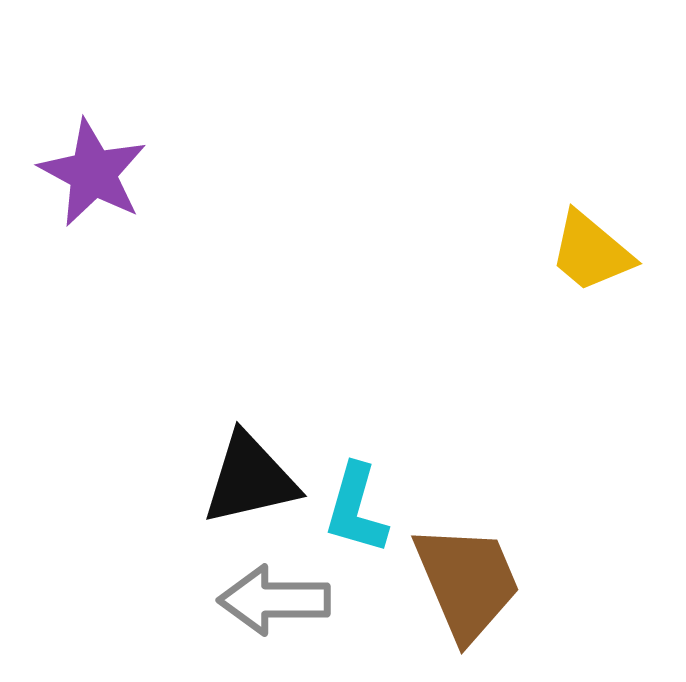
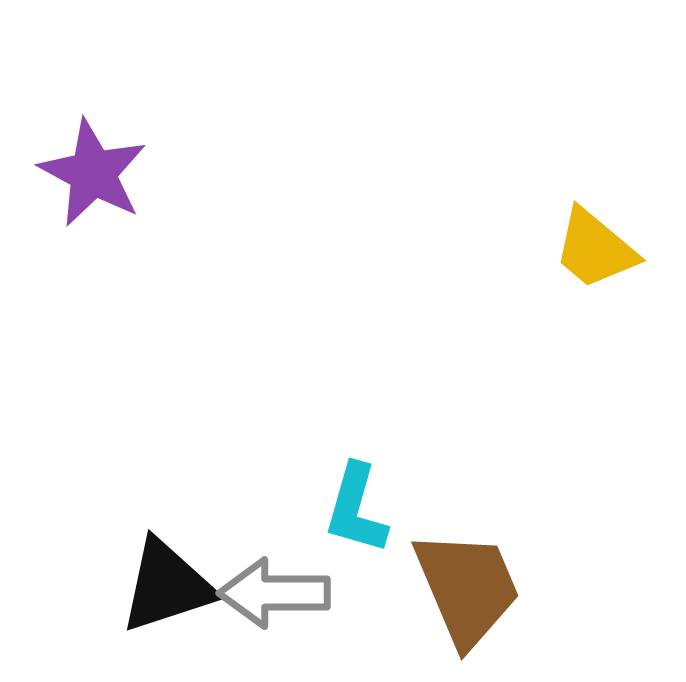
yellow trapezoid: moved 4 px right, 3 px up
black triangle: moved 83 px left, 107 px down; rotated 5 degrees counterclockwise
brown trapezoid: moved 6 px down
gray arrow: moved 7 px up
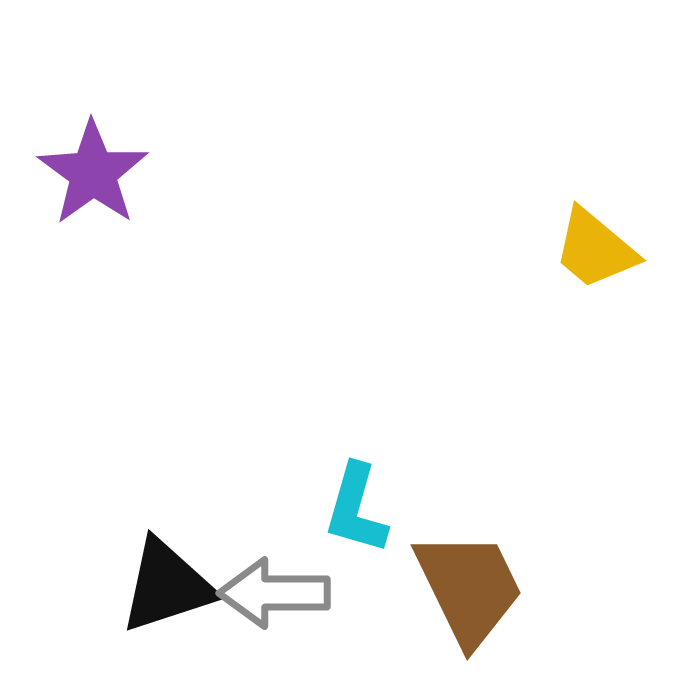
purple star: rotated 8 degrees clockwise
brown trapezoid: moved 2 px right; rotated 3 degrees counterclockwise
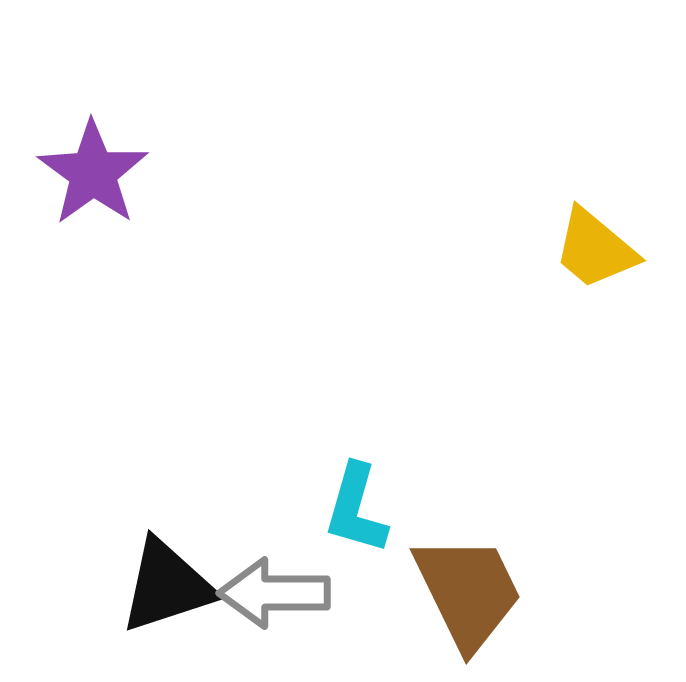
brown trapezoid: moved 1 px left, 4 px down
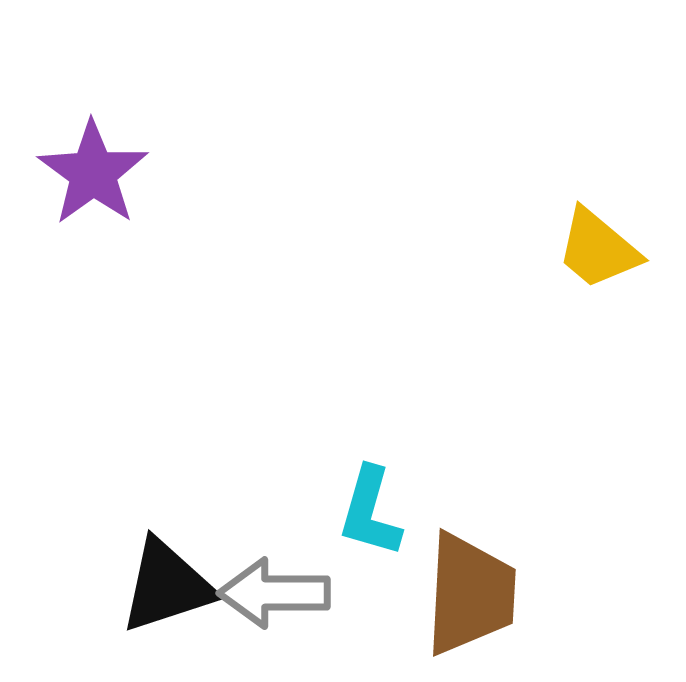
yellow trapezoid: moved 3 px right
cyan L-shape: moved 14 px right, 3 px down
brown trapezoid: moved 2 px right, 2 px down; rotated 29 degrees clockwise
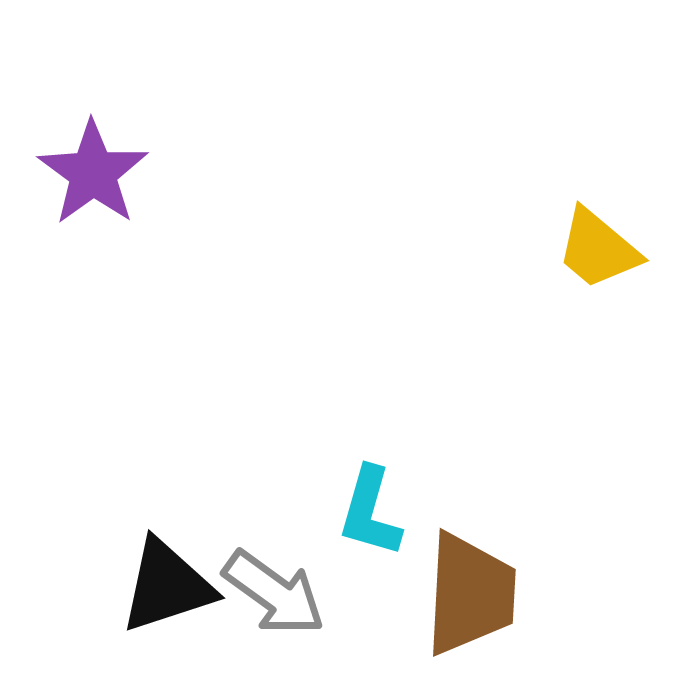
gray arrow: rotated 144 degrees counterclockwise
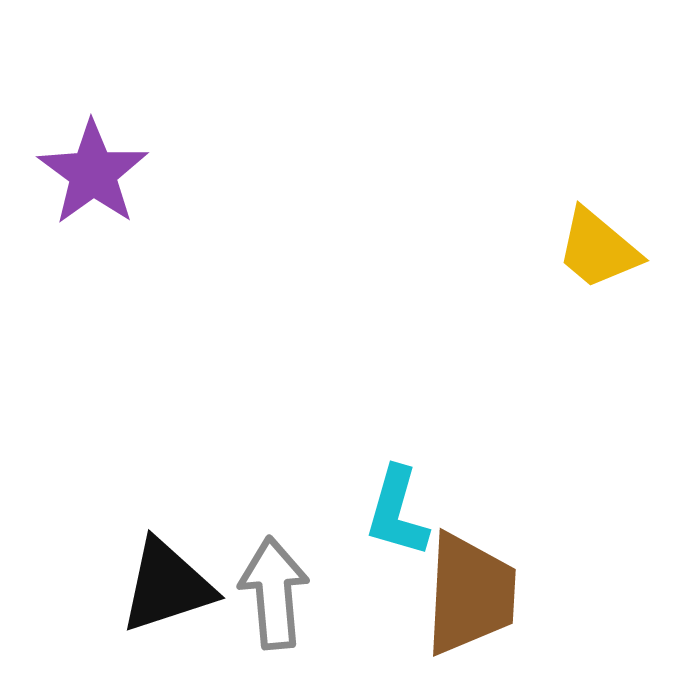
cyan L-shape: moved 27 px right
gray arrow: rotated 131 degrees counterclockwise
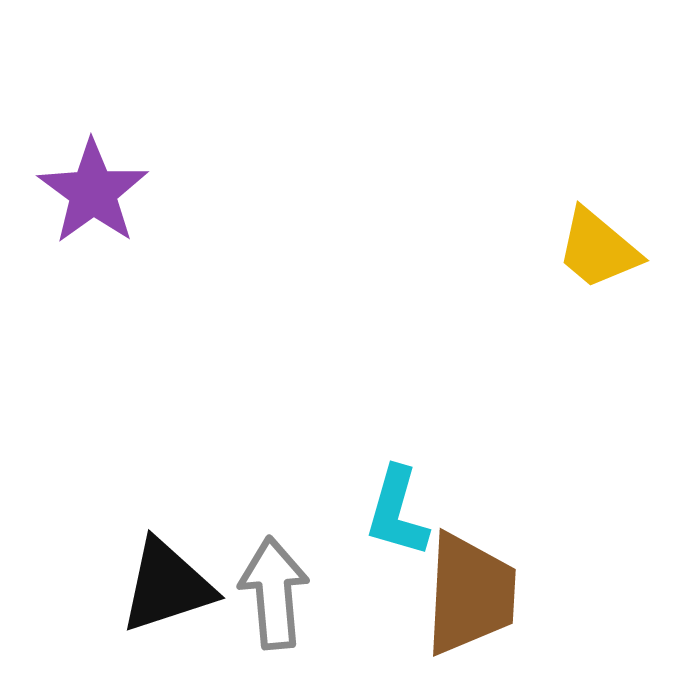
purple star: moved 19 px down
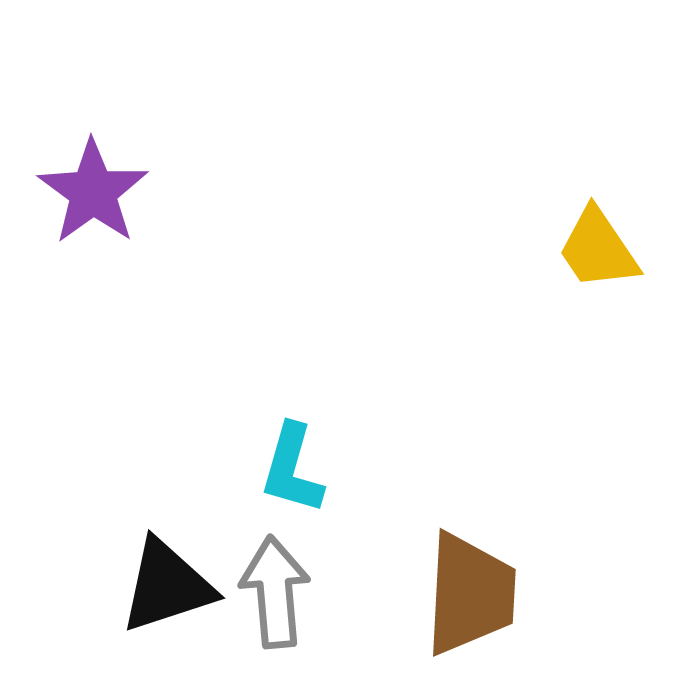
yellow trapezoid: rotated 16 degrees clockwise
cyan L-shape: moved 105 px left, 43 px up
gray arrow: moved 1 px right, 1 px up
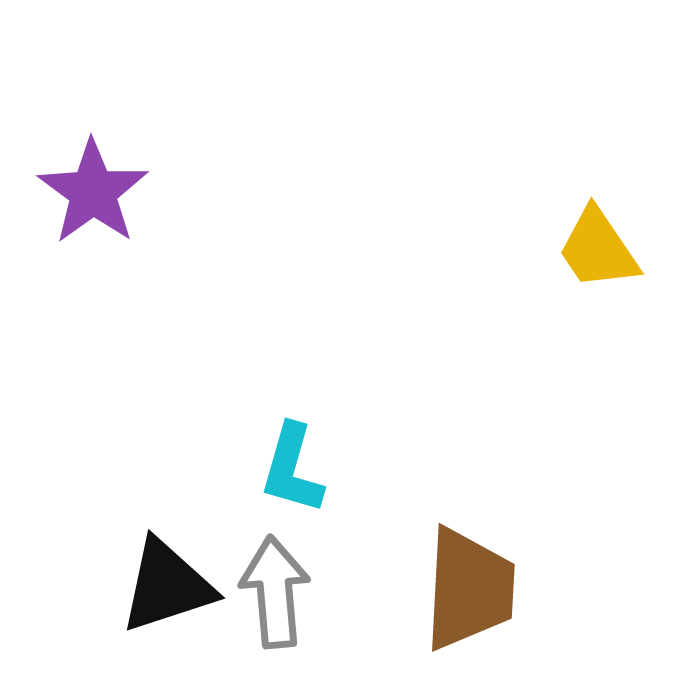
brown trapezoid: moved 1 px left, 5 px up
